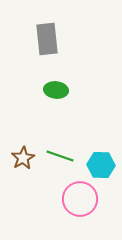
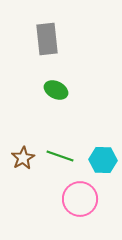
green ellipse: rotated 20 degrees clockwise
cyan hexagon: moved 2 px right, 5 px up
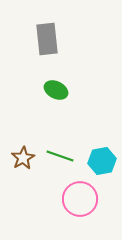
cyan hexagon: moved 1 px left, 1 px down; rotated 12 degrees counterclockwise
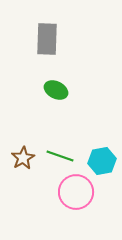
gray rectangle: rotated 8 degrees clockwise
pink circle: moved 4 px left, 7 px up
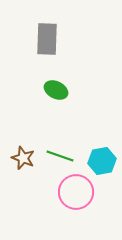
brown star: rotated 20 degrees counterclockwise
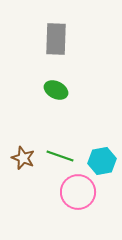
gray rectangle: moved 9 px right
pink circle: moved 2 px right
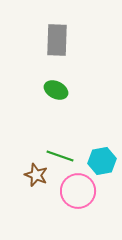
gray rectangle: moved 1 px right, 1 px down
brown star: moved 13 px right, 17 px down
pink circle: moved 1 px up
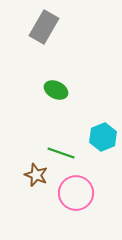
gray rectangle: moved 13 px left, 13 px up; rotated 28 degrees clockwise
green line: moved 1 px right, 3 px up
cyan hexagon: moved 1 px right, 24 px up; rotated 12 degrees counterclockwise
pink circle: moved 2 px left, 2 px down
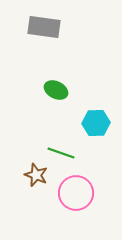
gray rectangle: rotated 68 degrees clockwise
cyan hexagon: moved 7 px left, 14 px up; rotated 20 degrees clockwise
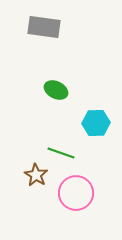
brown star: rotated 10 degrees clockwise
